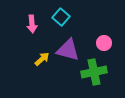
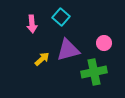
purple triangle: rotated 30 degrees counterclockwise
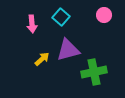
pink circle: moved 28 px up
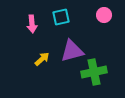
cyan square: rotated 36 degrees clockwise
purple triangle: moved 4 px right, 1 px down
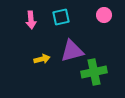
pink arrow: moved 1 px left, 4 px up
yellow arrow: rotated 28 degrees clockwise
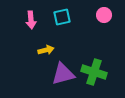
cyan square: moved 1 px right
purple triangle: moved 9 px left, 23 px down
yellow arrow: moved 4 px right, 9 px up
green cross: rotated 30 degrees clockwise
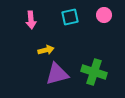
cyan square: moved 8 px right
purple triangle: moved 6 px left
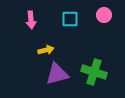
cyan square: moved 2 px down; rotated 12 degrees clockwise
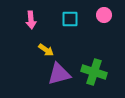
yellow arrow: rotated 49 degrees clockwise
purple triangle: moved 2 px right
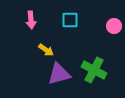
pink circle: moved 10 px right, 11 px down
cyan square: moved 1 px down
green cross: moved 2 px up; rotated 10 degrees clockwise
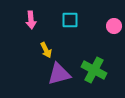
yellow arrow: rotated 28 degrees clockwise
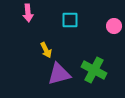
pink arrow: moved 3 px left, 7 px up
